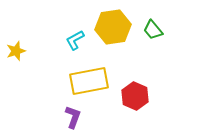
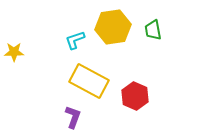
green trapezoid: rotated 30 degrees clockwise
cyan L-shape: rotated 10 degrees clockwise
yellow star: moved 2 px left, 1 px down; rotated 18 degrees clockwise
yellow rectangle: rotated 39 degrees clockwise
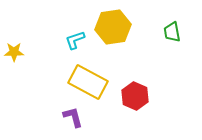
green trapezoid: moved 19 px right, 2 px down
yellow rectangle: moved 1 px left, 1 px down
purple L-shape: rotated 35 degrees counterclockwise
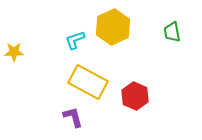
yellow hexagon: rotated 16 degrees counterclockwise
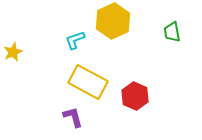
yellow hexagon: moved 6 px up
yellow star: moved 1 px left; rotated 24 degrees counterclockwise
